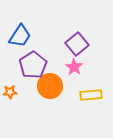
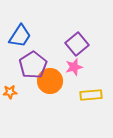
pink star: rotated 24 degrees clockwise
orange circle: moved 5 px up
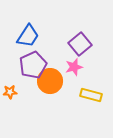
blue trapezoid: moved 8 px right
purple square: moved 3 px right
purple pentagon: rotated 8 degrees clockwise
yellow rectangle: rotated 20 degrees clockwise
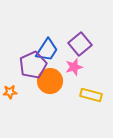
blue trapezoid: moved 19 px right, 14 px down
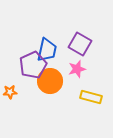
purple square: rotated 20 degrees counterclockwise
blue trapezoid: rotated 20 degrees counterclockwise
pink star: moved 3 px right, 2 px down
yellow rectangle: moved 2 px down
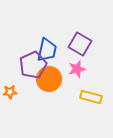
orange circle: moved 1 px left, 2 px up
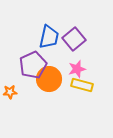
purple square: moved 6 px left, 5 px up; rotated 20 degrees clockwise
blue trapezoid: moved 2 px right, 13 px up
yellow rectangle: moved 9 px left, 12 px up
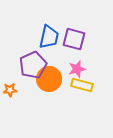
purple square: rotated 35 degrees counterclockwise
orange star: moved 2 px up
